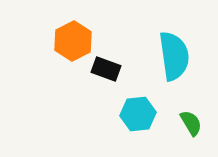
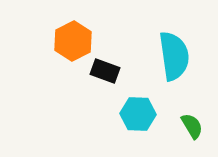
black rectangle: moved 1 px left, 2 px down
cyan hexagon: rotated 8 degrees clockwise
green semicircle: moved 1 px right, 3 px down
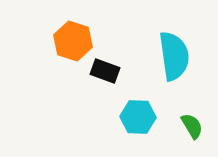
orange hexagon: rotated 15 degrees counterclockwise
cyan hexagon: moved 3 px down
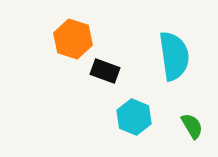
orange hexagon: moved 2 px up
cyan hexagon: moved 4 px left; rotated 20 degrees clockwise
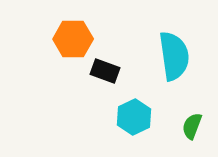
orange hexagon: rotated 18 degrees counterclockwise
cyan hexagon: rotated 12 degrees clockwise
green semicircle: rotated 128 degrees counterclockwise
